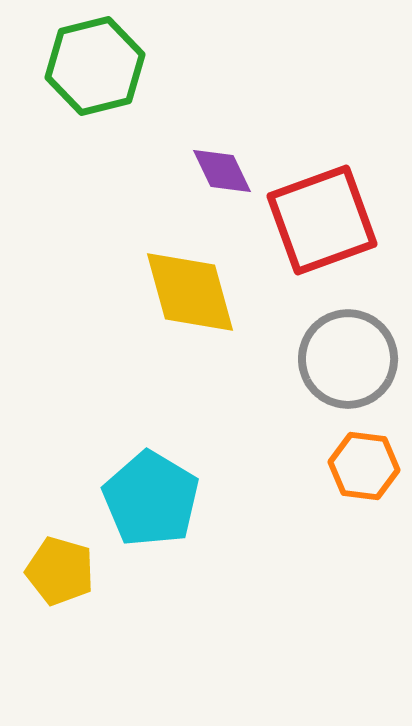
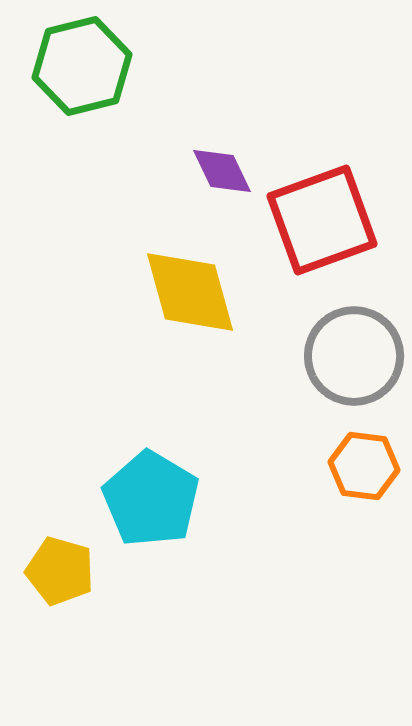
green hexagon: moved 13 px left
gray circle: moved 6 px right, 3 px up
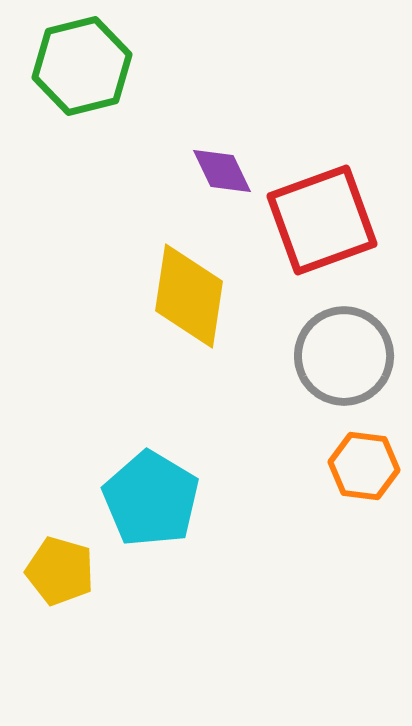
yellow diamond: moved 1 px left, 4 px down; rotated 24 degrees clockwise
gray circle: moved 10 px left
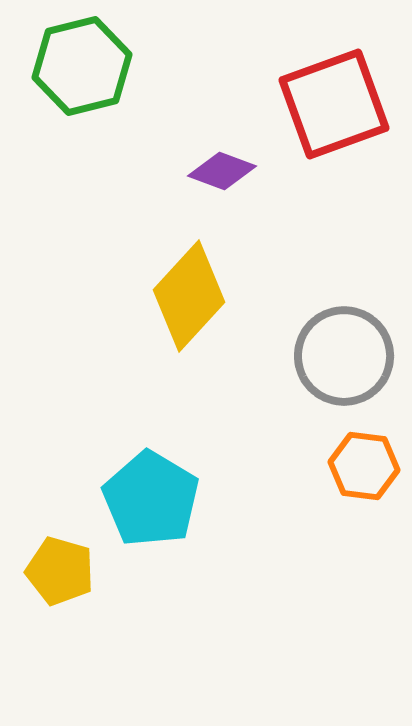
purple diamond: rotated 44 degrees counterclockwise
red square: moved 12 px right, 116 px up
yellow diamond: rotated 34 degrees clockwise
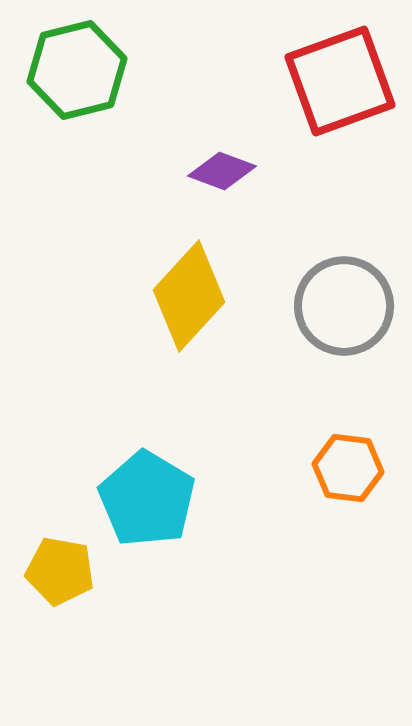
green hexagon: moved 5 px left, 4 px down
red square: moved 6 px right, 23 px up
gray circle: moved 50 px up
orange hexagon: moved 16 px left, 2 px down
cyan pentagon: moved 4 px left
yellow pentagon: rotated 6 degrees counterclockwise
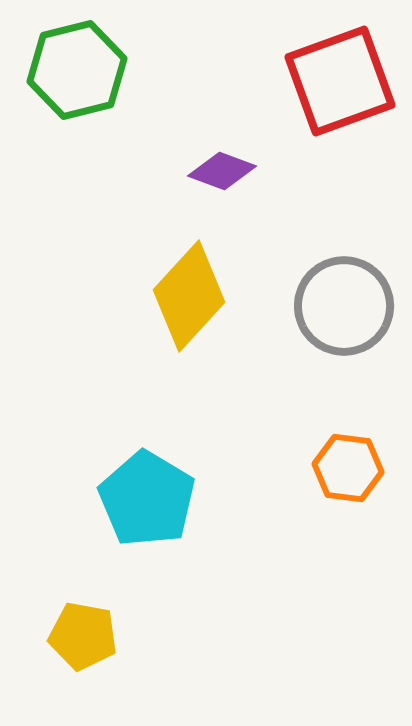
yellow pentagon: moved 23 px right, 65 px down
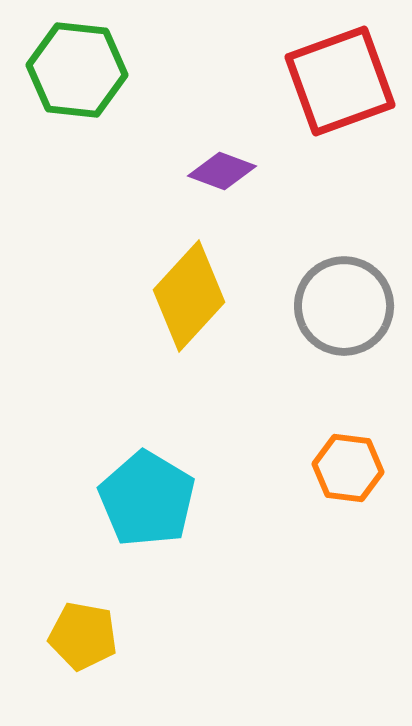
green hexagon: rotated 20 degrees clockwise
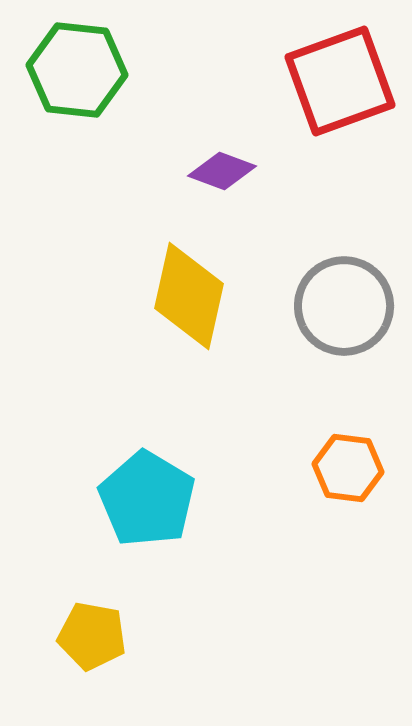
yellow diamond: rotated 30 degrees counterclockwise
yellow pentagon: moved 9 px right
